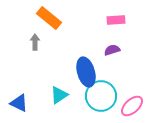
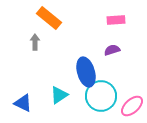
blue triangle: moved 4 px right
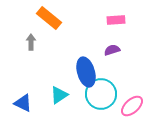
gray arrow: moved 4 px left
cyan circle: moved 2 px up
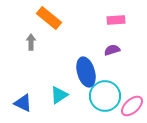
cyan circle: moved 4 px right, 2 px down
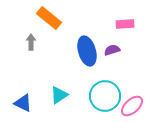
pink rectangle: moved 9 px right, 4 px down
blue ellipse: moved 1 px right, 21 px up
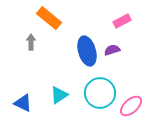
pink rectangle: moved 3 px left, 3 px up; rotated 24 degrees counterclockwise
cyan circle: moved 5 px left, 3 px up
pink ellipse: moved 1 px left
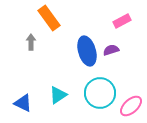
orange rectangle: rotated 15 degrees clockwise
purple semicircle: moved 1 px left
cyan triangle: moved 1 px left
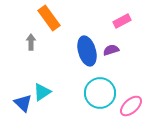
cyan triangle: moved 16 px left, 3 px up
blue triangle: rotated 18 degrees clockwise
